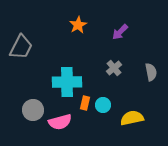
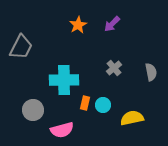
purple arrow: moved 8 px left, 8 px up
cyan cross: moved 3 px left, 2 px up
pink semicircle: moved 2 px right, 8 px down
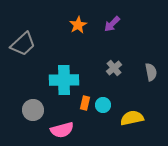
gray trapezoid: moved 2 px right, 3 px up; rotated 20 degrees clockwise
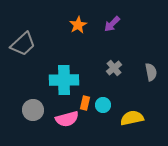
pink semicircle: moved 5 px right, 11 px up
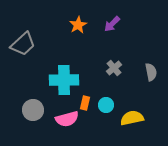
cyan circle: moved 3 px right
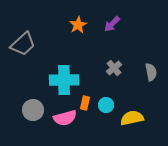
pink semicircle: moved 2 px left, 1 px up
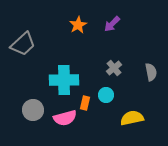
cyan circle: moved 10 px up
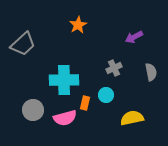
purple arrow: moved 22 px right, 13 px down; rotated 18 degrees clockwise
gray cross: rotated 14 degrees clockwise
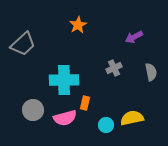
cyan circle: moved 30 px down
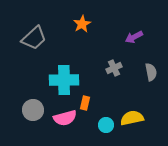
orange star: moved 4 px right, 1 px up
gray trapezoid: moved 11 px right, 6 px up
